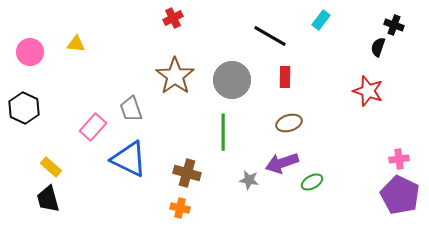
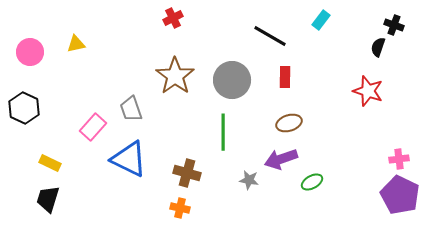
yellow triangle: rotated 18 degrees counterclockwise
purple arrow: moved 1 px left, 4 px up
yellow rectangle: moved 1 px left, 4 px up; rotated 15 degrees counterclockwise
black trapezoid: rotated 32 degrees clockwise
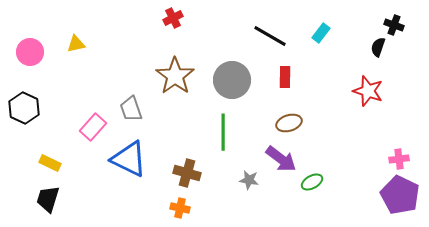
cyan rectangle: moved 13 px down
purple arrow: rotated 124 degrees counterclockwise
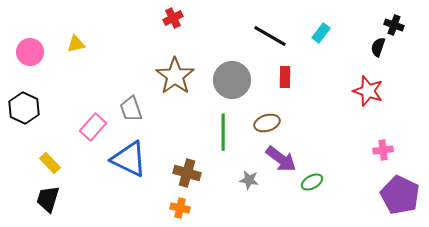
brown ellipse: moved 22 px left
pink cross: moved 16 px left, 9 px up
yellow rectangle: rotated 20 degrees clockwise
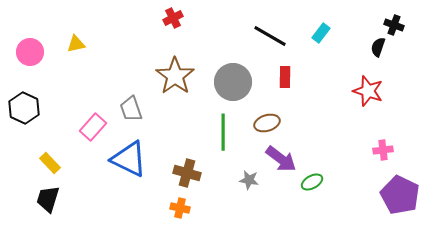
gray circle: moved 1 px right, 2 px down
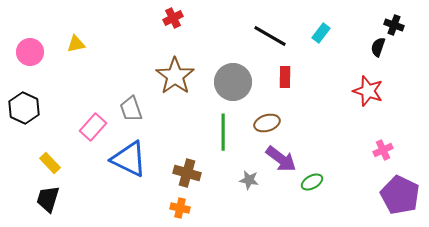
pink cross: rotated 18 degrees counterclockwise
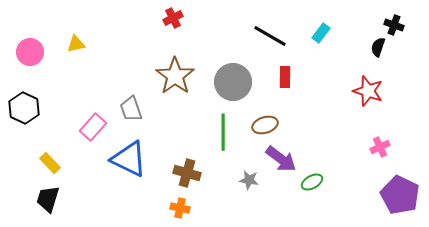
brown ellipse: moved 2 px left, 2 px down
pink cross: moved 3 px left, 3 px up
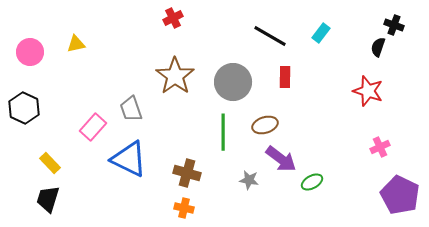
orange cross: moved 4 px right
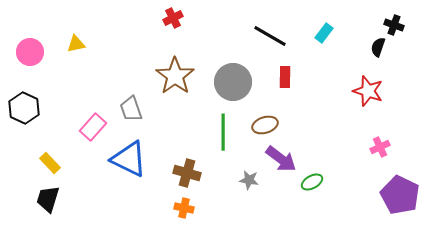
cyan rectangle: moved 3 px right
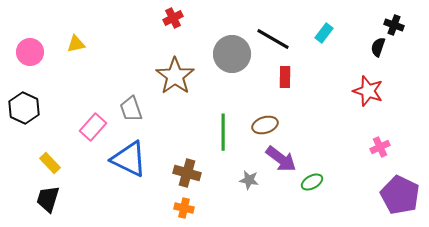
black line: moved 3 px right, 3 px down
gray circle: moved 1 px left, 28 px up
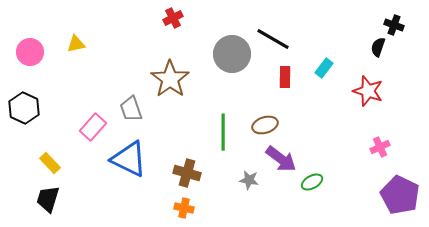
cyan rectangle: moved 35 px down
brown star: moved 5 px left, 3 px down
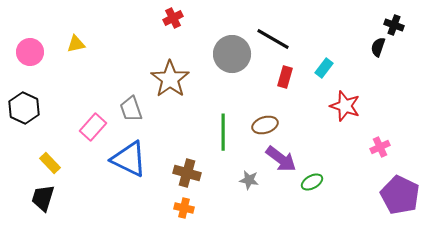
red rectangle: rotated 15 degrees clockwise
red star: moved 23 px left, 15 px down
black trapezoid: moved 5 px left, 1 px up
